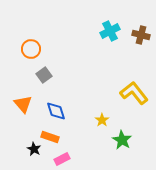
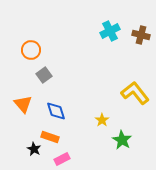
orange circle: moved 1 px down
yellow L-shape: moved 1 px right
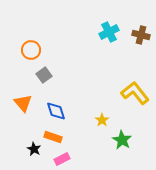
cyan cross: moved 1 px left, 1 px down
orange triangle: moved 1 px up
orange rectangle: moved 3 px right
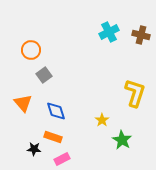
yellow L-shape: rotated 56 degrees clockwise
black star: rotated 24 degrees counterclockwise
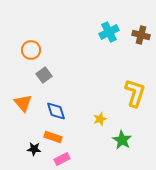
yellow star: moved 2 px left, 1 px up; rotated 16 degrees clockwise
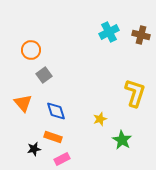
black star: rotated 16 degrees counterclockwise
